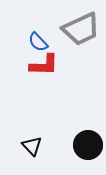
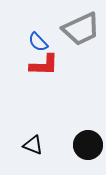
black triangle: moved 1 px right, 1 px up; rotated 25 degrees counterclockwise
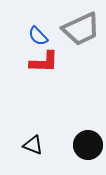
blue semicircle: moved 6 px up
red L-shape: moved 3 px up
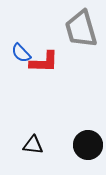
gray trapezoid: rotated 99 degrees clockwise
blue semicircle: moved 17 px left, 17 px down
black triangle: rotated 15 degrees counterclockwise
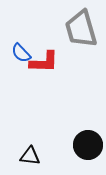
black triangle: moved 3 px left, 11 px down
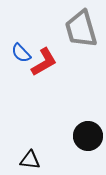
red L-shape: rotated 32 degrees counterclockwise
black circle: moved 9 px up
black triangle: moved 4 px down
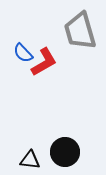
gray trapezoid: moved 1 px left, 2 px down
blue semicircle: moved 2 px right
black circle: moved 23 px left, 16 px down
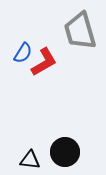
blue semicircle: rotated 105 degrees counterclockwise
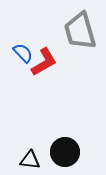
blue semicircle: rotated 75 degrees counterclockwise
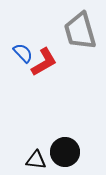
black triangle: moved 6 px right
